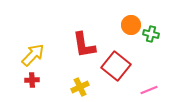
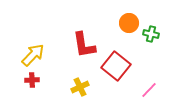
orange circle: moved 2 px left, 2 px up
pink line: rotated 24 degrees counterclockwise
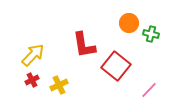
red cross: rotated 24 degrees counterclockwise
yellow cross: moved 21 px left, 2 px up
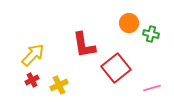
red square: moved 2 px down; rotated 12 degrees clockwise
pink line: moved 3 px right, 2 px up; rotated 30 degrees clockwise
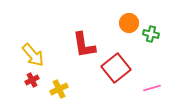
yellow arrow: rotated 95 degrees clockwise
yellow cross: moved 4 px down
